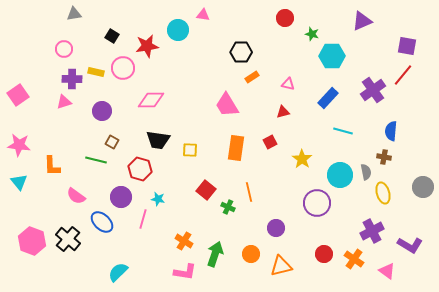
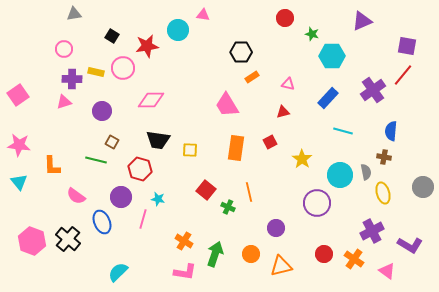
blue ellipse at (102, 222): rotated 25 degrees clockwise
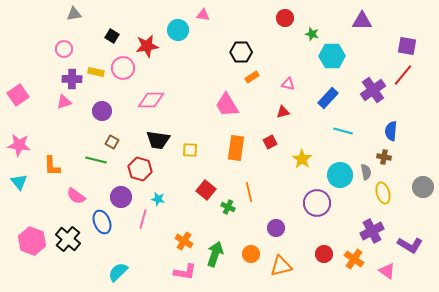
purple triangle at (362, 21): rotated 25 degrees clockwise
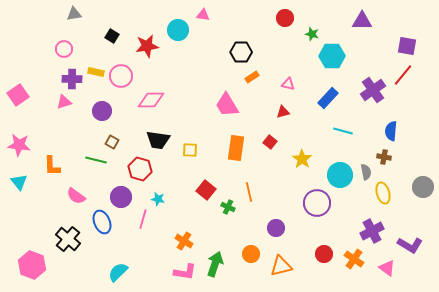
pink circle at (123, 68): moved 2 px left, 8 px down
red square at (270, 142): rotated 24 degrees counterclockwise
pink hexagon at (32, 241): moved 24 px down
green arrow at (215, 254): moved 10 px down
pink triangle at (387, 271): moved 3 px up
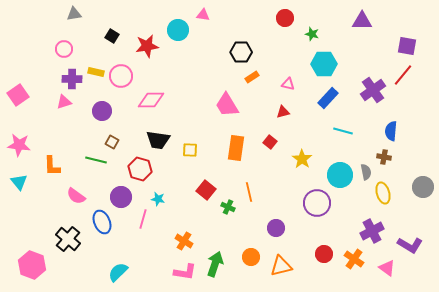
cyan hexagon at (332, 56): moved 8 px left, 8 px down
orange circle at (251, 254): moved 3 px down
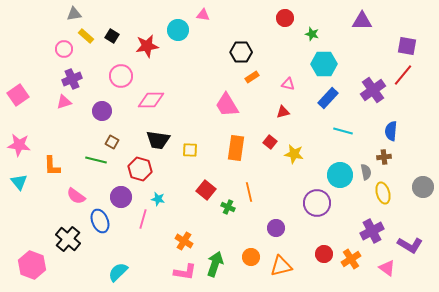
yellow rectangle at (96, 72): moved 10 px left, 36 px up; rotated 28 degrees clockwise
purple cross at (72, 79): rotated 24 degrees counterclockwise
brown cross at (384, 157): rotated 16 degrees counterclockwise
yellow star at (302, 159): moved 8 px left, 5 px up; rotated 24 degrees counterclockwise
blue ellipse at (102, 222): moved 2 px left, 1 px up
orange cross at (354, 259): moved 3 px left; rotated 24 degrees clockwise
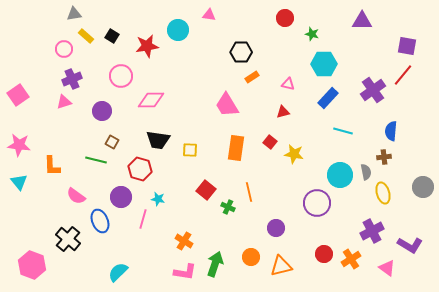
pink triangle at (203, 15): moved 6 px right
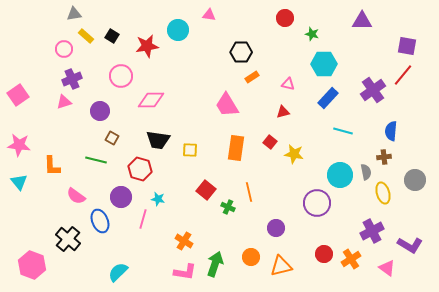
purple circle at (102, 111): moved 2 px left
brown square at (112, 142): moved 4 px up
gray circle at (423, 187): moved 8 px left, 7 px up
